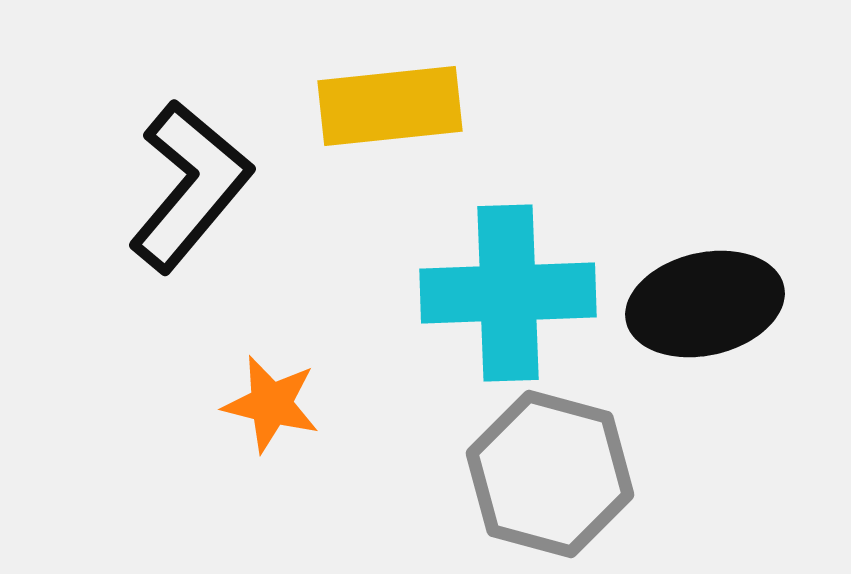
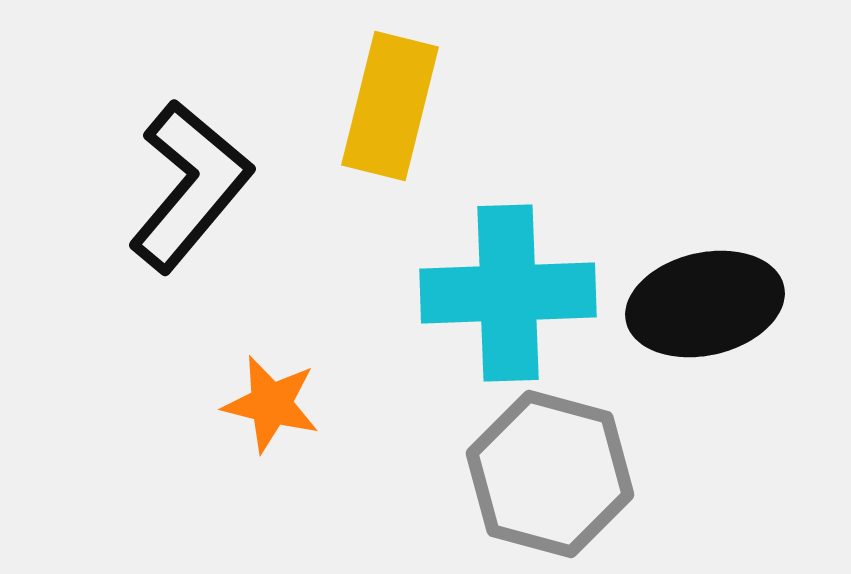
yellow rectangle: rotated 70 degrees counterclockwise
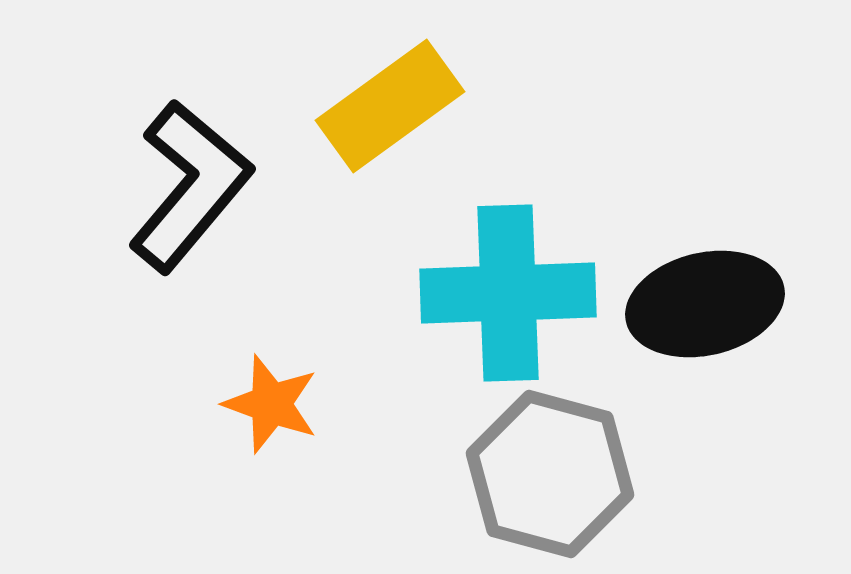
yellow rectangle: rotated 40 degrees clockwise
orange star: rotated 6 degrees clockwise
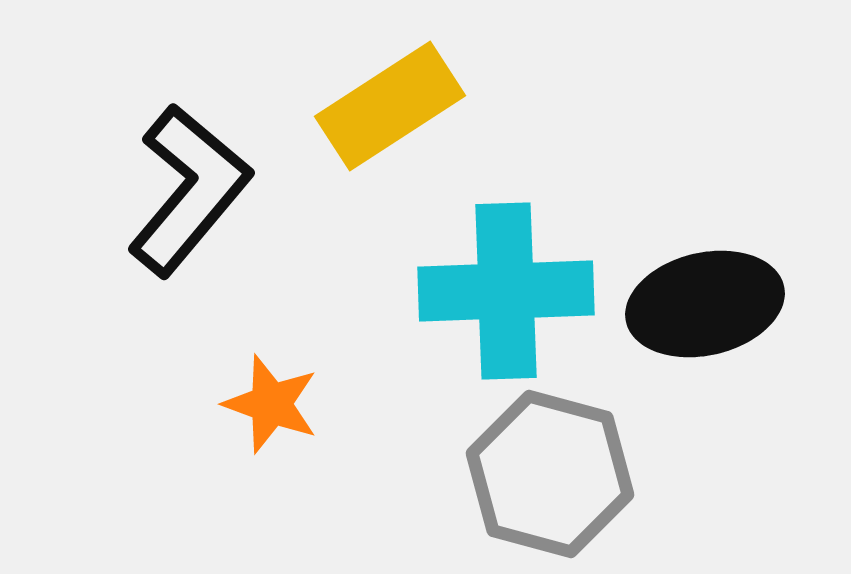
yellow rectangle: rotated 3 degrees clockwise
black L-shape: moved 1 px left, 4 px down
cyan cross: moved 2 px left, 2 px up
